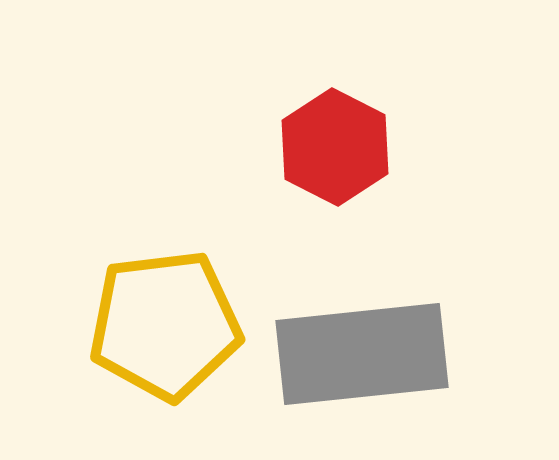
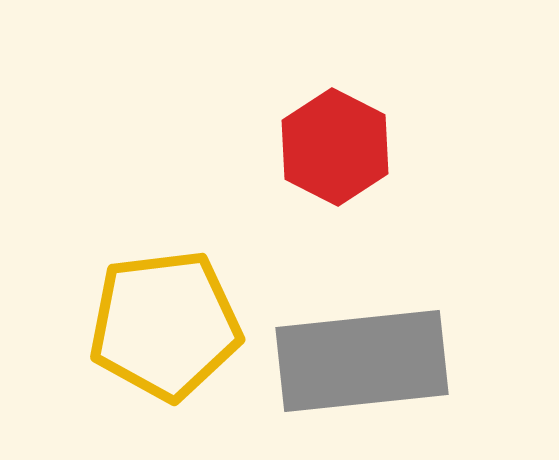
gray rectangle: moved 7 px down
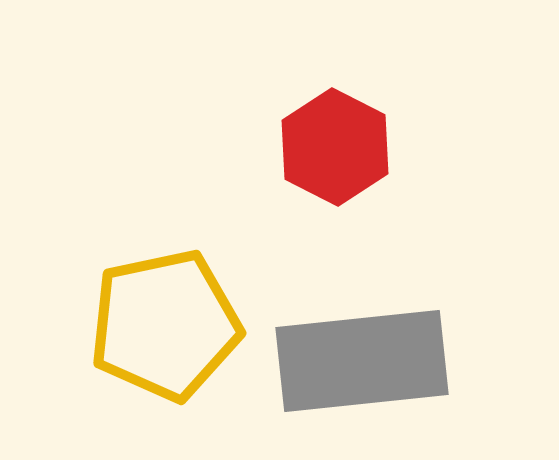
yellow pentagon: rotated 5 degrees counterclockwise
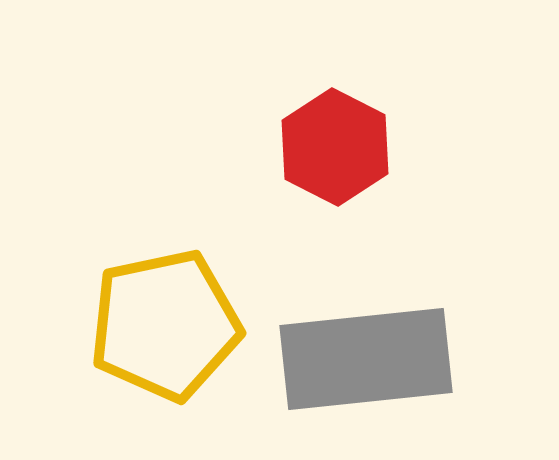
gray rectangle: moved 4 px right, 2 px up
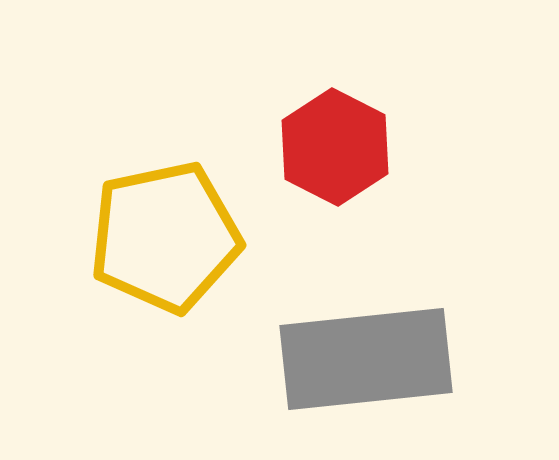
yellow pentagon: moved 88 px up
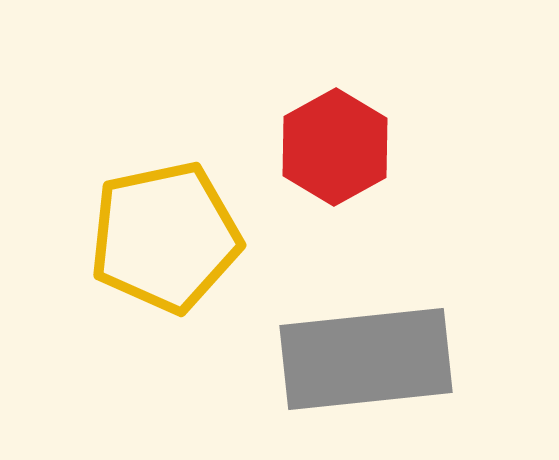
red hexagon: rotated 4 degrees clockwise
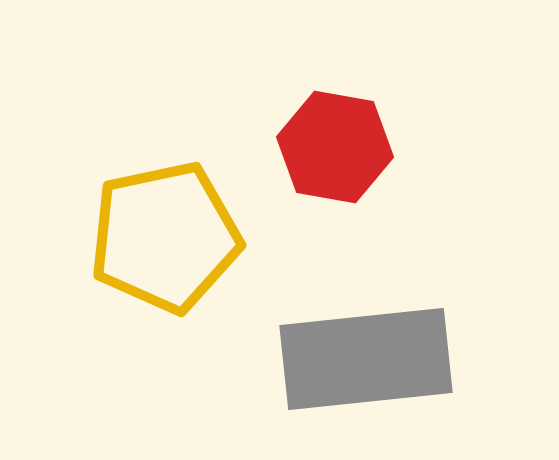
red hexagon: rotated 21 degrees counterclockwise
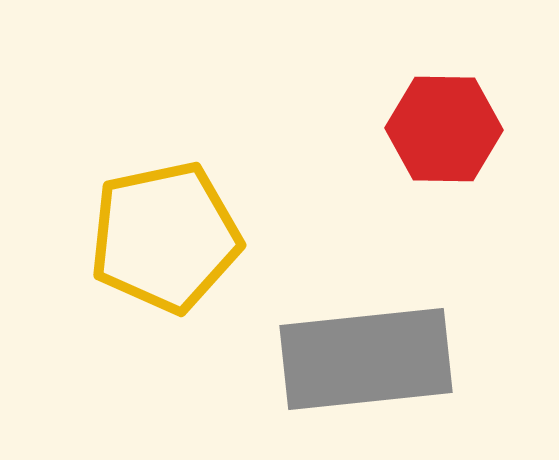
red hexagon: moved 109 px right, 18 px up; rotated 9 degrees counterclockwise
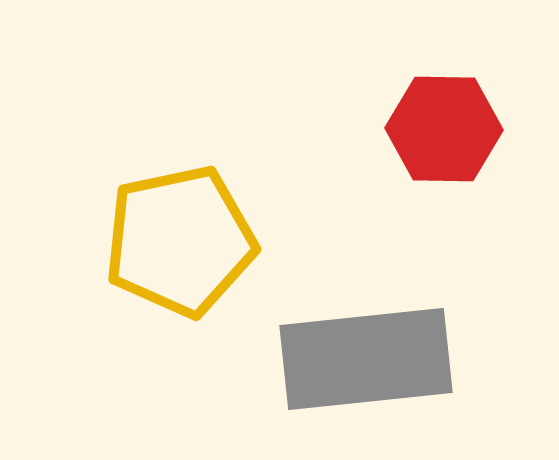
yellow pentagon: moved 15 px right, 4 px down
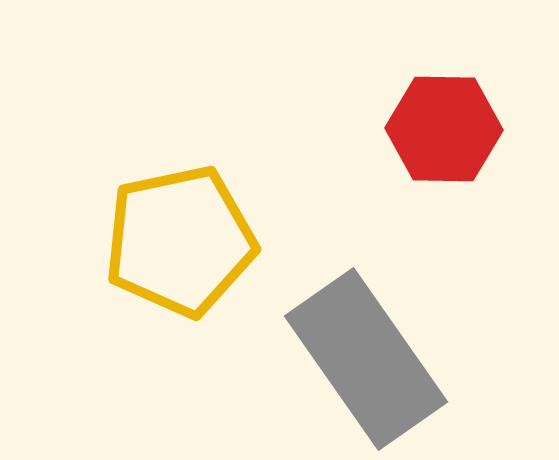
gray rectangle: rotated 61 degrees clockwise
